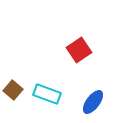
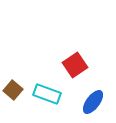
red square: moved 4 px left, 15 px down
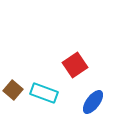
cyan rectangle: moved 3 px left, 1 px up
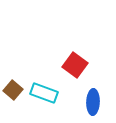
red square: rotated 20 degrees counterclockwise
blue ellipse: rotated 35 degrees counterclockwise
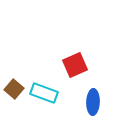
red square: rotated 30 degrees clockwise
brown square: moved 1 px right, 1 px up
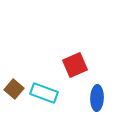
blue ellipse: moved 4 px right, 4 px up
